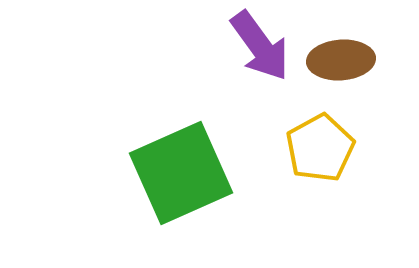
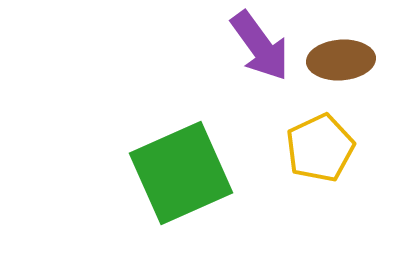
yellow pentagon: rotated 4 degrees clockwise
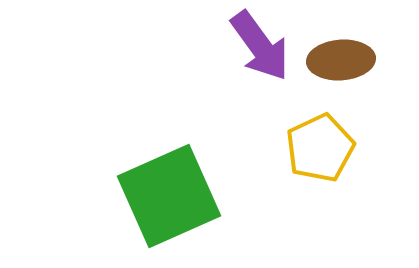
green square: moved 12 px left, 23 px down
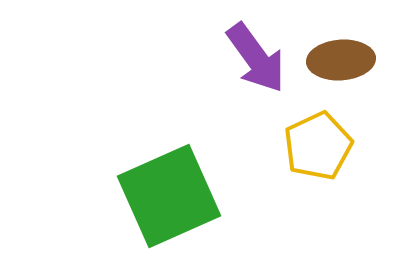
purple arrow: moved 4 px left, 12 px down
yellow pentagon: moved 2 px left, 2 px up
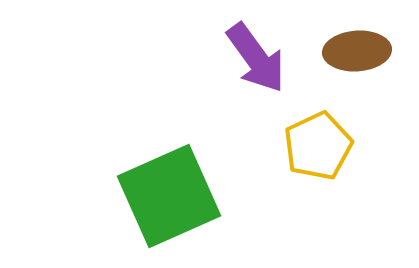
brown ellipse: moved 16 px right, 9 px up
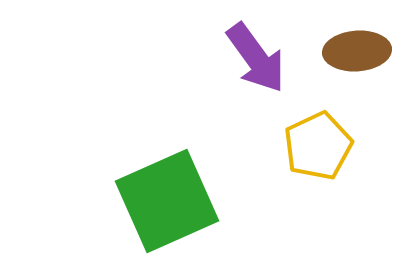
green square: moved 2 px left, 5 px down
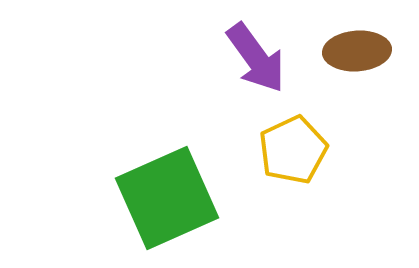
yellow pentagon: moved 25 px left, 4 px down
green square: moved 3 px up
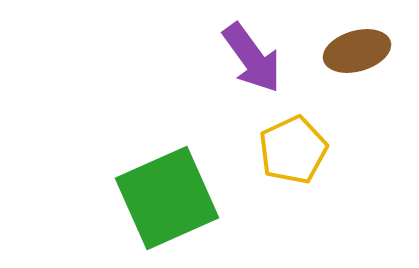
brown ellipse: rotated 12 degrees counterclockwise
purple arrow: moved 4 px left
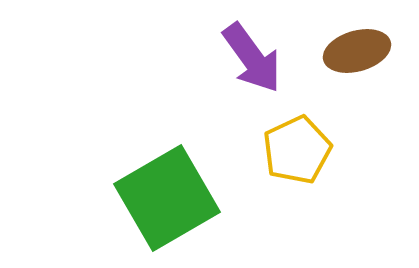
yellow pentagon: moved 4 px right
green square: rotated 6 degrees counterclockwise
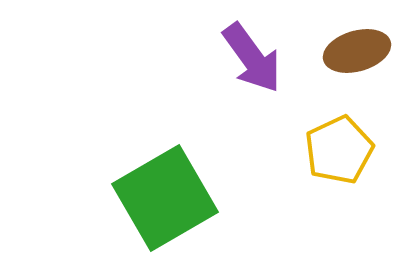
yellow pentagon: moved 42 px right
green square: moved 2 px left
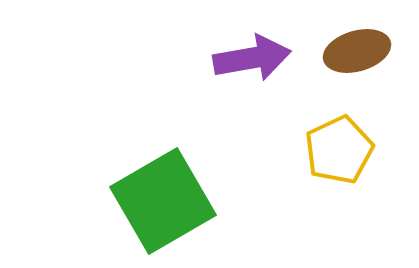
purple arrow: rotated 64 degrees counterclockwise
green square: moved 2 px left, 3 px down
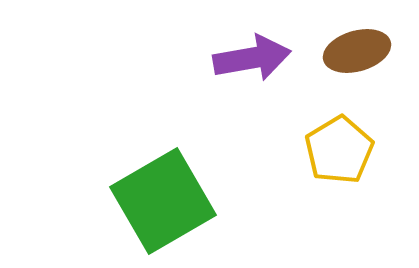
yellow pentagon: rotated 6 degrees counterclockwise
